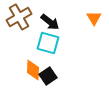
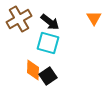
brown cross: moved 2 px down
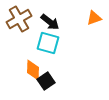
orange triangle: rotated 42 degrees clockwise
black square: moved 2 px left, 5 px down
